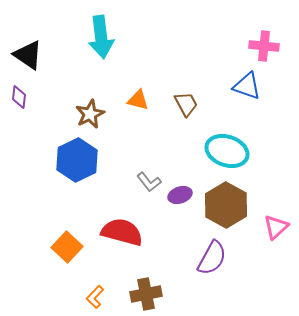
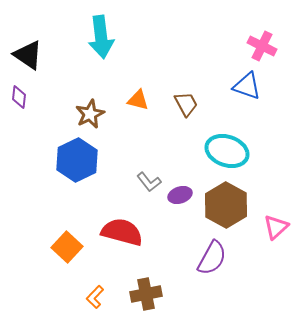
pink cross: moved 2 px left; rotated 20 degrees clockwise
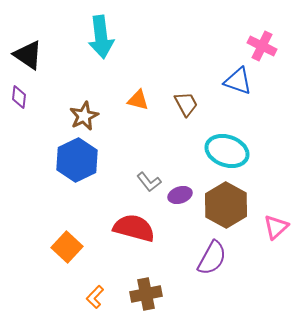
blue triangle: moved 9 px left, 5 px up
brown star: moved 6 px left, 2 px down
red semicircle: moved 12 px right, 4 px up
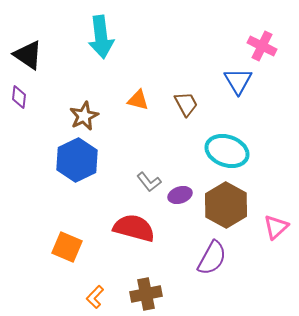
blue triangle: rotated 40 degrees clockwise
orange square: rotated 20 degrees counterclockwise
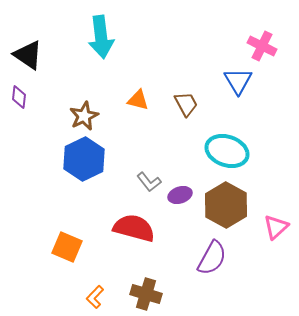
blue hexagon: moved 7 px right, 1 px up
brown cross: rotated 28 degrees clockwise
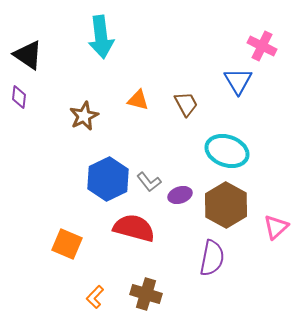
blue hexagon: moved 24 px right, 20 px down
orange square: moved 3 px up
purple semicircle: rotated 18 degrees counterclockwise
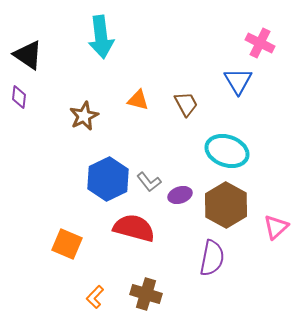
pink cross: moved 2 px left, 3 px up
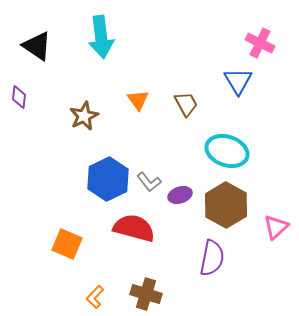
black triangle: moved 9 px right, 9 px up
orange triangle: rotated 40 degrees clockwise
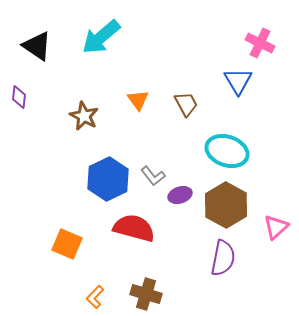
cyan arrow: rotated 57 degrees clockwise
brown star: rotated 20 degrees counterclockwise
gray L-shape: moved 4 px right, 6 px up
purple semicircle: moved 11 px right
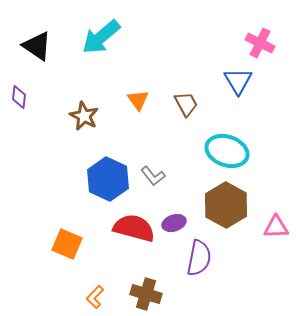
blue hexagon: rotated 9 degrees counterclockwise
purple ellipse: moved 6 px left, 28 px down
pink triangle: rotated 40 degrees clockwise
purple semicircle: moved 24 px left
